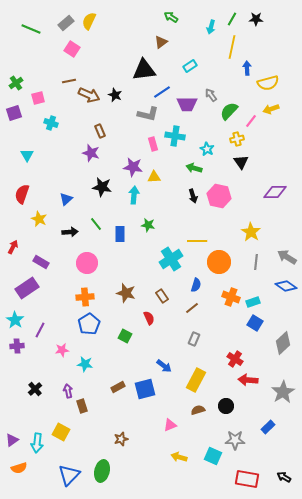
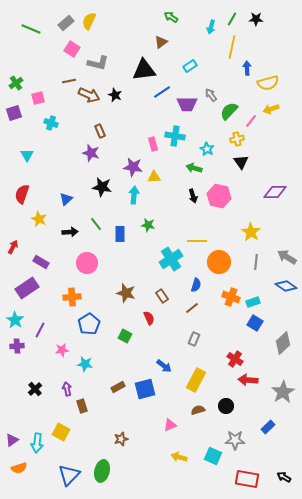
gray L-shape at (148, 114): moved 50 px left, 51 px up
orange cross at (85, 297): moved 13 px left
purple arrow at (68, 391): moved 1 px left, 2 px up
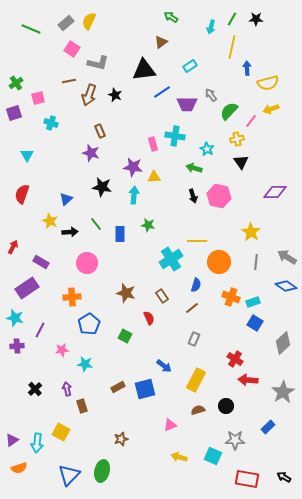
brown arrow at (89, 95): rotated 85 degrees clockwise
yellow star at (39, 219): moved 11 px right, 2 px down
cyan star at (15, 320): moved 2 px up; rotated 18 degrees counterclockwise
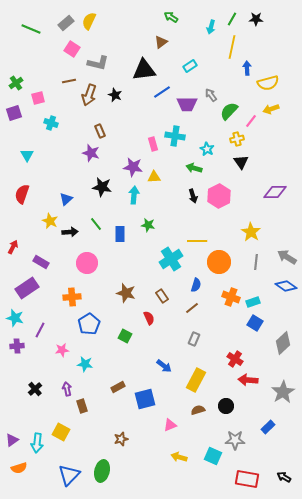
pink hexagon at (219, 196): rotated 20 degrees clockwise
blue square at (145, 389): moved 10 px down
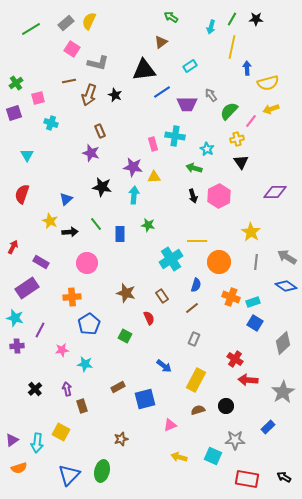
green line at (31, 29): rotated 54 degrees counterclockwise
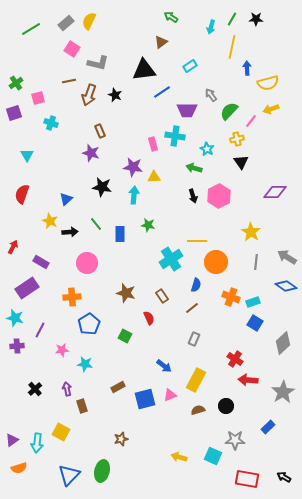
purple trapezoid at (187, 104): moved 6 px down
orange circle at (219, 262): moved 3 px left
pink triangle at (170, 425): moved 30 px up
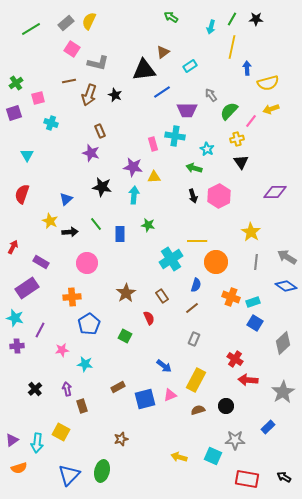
brown triangle at (161, 42): moved 2 px right, 10 px down
brown star at (126, 293): rotated 24 degrees clockwise
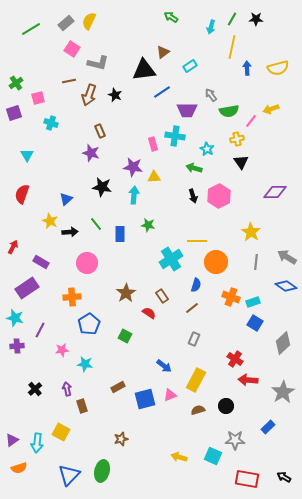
yellow semicircle at (268, 83): moved 10 px right, 15 px up
green semicircle at (229, 111): rotated 144 degrees counterclockwise
red semicircle at (149, 318): moved 5 px up; rotated 32 degrees counterclockwise
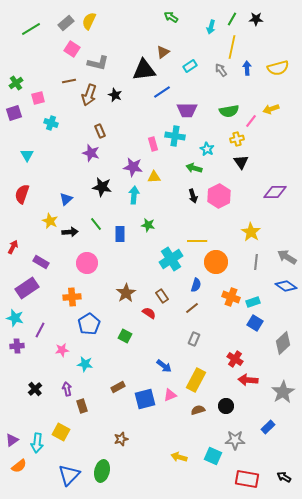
gray arrow at (211, 95): moved 10 px right, 25 px up
orange semicircle at (19, 468): moved 2 px up; rotated 21 degrees counterclockwise
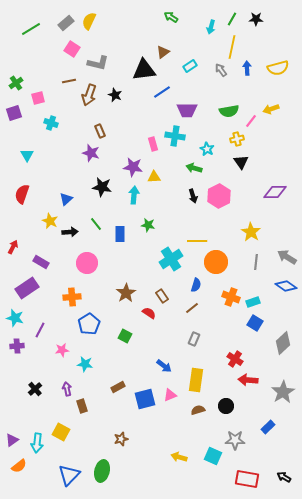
yellow rectangle at (196, 380): rotated 20 degrees counterclockwise
